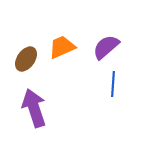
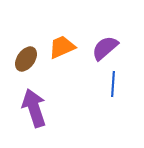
purple semicircle: moved 1 px left, 1 px down
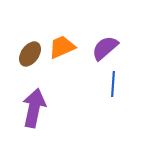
brown ellipse: moved 4 px right, 5 px up
purple arrow: rotated 30 degrees clockwise
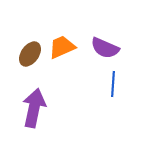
purple semicircle: rotated 116 degrees counterclockwise
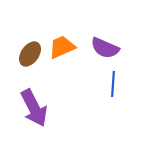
purple arrow: rotated 141 degrees clockwise
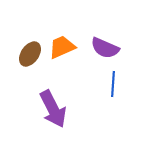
purple arrow: moved 19 px right, 1 px down
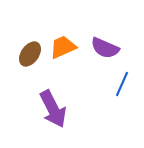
orange trapezoid: moved 1 px right
blue line: moved 9 px right; rotated 20 degrees clockwise
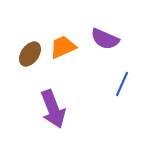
purple semicircle: moved 9 px up
purple arrow: rotated 6 degrees clockwise
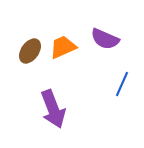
brown ellipse: moved 3 px up
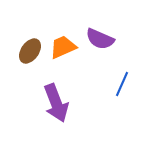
purple semicircle: moved 5 px left
purple arrow: moved 3 px right, 6 px up
